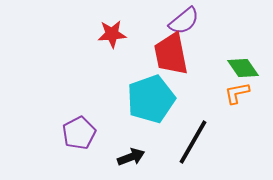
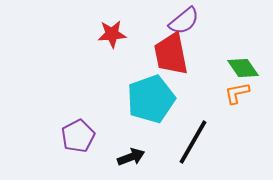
purple pentagon: moved 1 px left, 3 px down
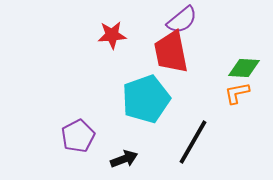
purple semicircle: moved 2 px left, 1 px up
red star: moved 1 px down
red trapezoid: moved 2 px up
green diamond: moved 1 px right; rotated 52 degrees counterclockwise
cyan pentagon: moved 5 px left
black arrow: moved 7 px left, 2 px down
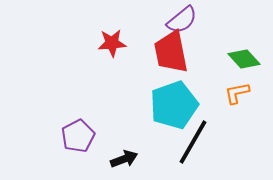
red star: moved 8 px down
green diamond: moved 9 px up; rotated 44 degrees clockwise
cyan pentagon: moved 28 px right, 6 px down
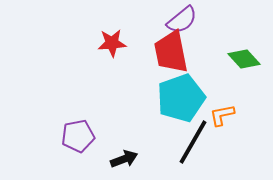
orange L-shape: moved 15 px left, 22 px down
cyan pentagon: moved 7 px right, 7 px up
purple pentagon: rotated 16 degrees clockwise
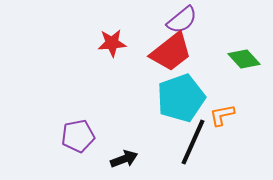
red trapezoid: rotated 117 degrees counterclockwise
black line: rotated 6 degrees counterclockwise
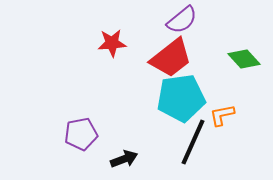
red trapezoid: moved 6 px down
cyan pentagon: rotated 12 degrees clockwise
purple pentagon: moved 3 px right, 2 px up
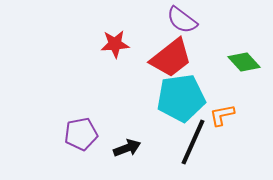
purple semicircle: rotated 76 degrees clockwise
red star: moved 3 px right, 1 px down
green diamond: moved 3 px down
black arrow: moved 3 px right, 11 px up
